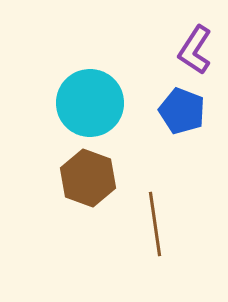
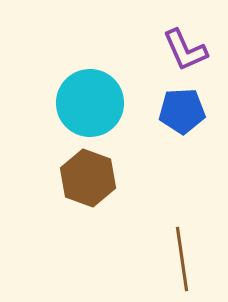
purple L-shape: moved 10 px left; rotated 57 degrees counterclockwise
blue pentagon: rotated 24 degrees counterclockwise
brown line: moved 27 px right, 35 px down
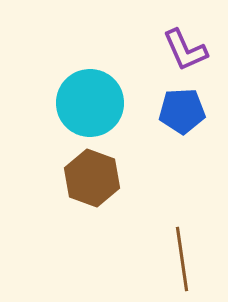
brown hexagon: moved 4 px right
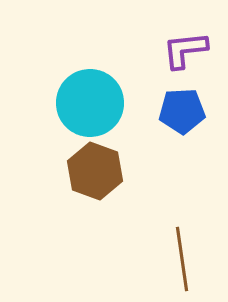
purple L-shape: rotated 108 degrees clockwise
brown hexagon: moved 3 px right, 7 px up
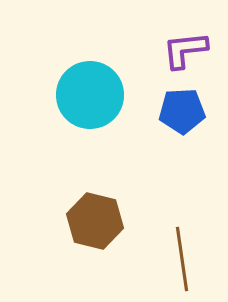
cyan circle: moved 8 px up
brown hexagon: moved 50 px down; rotated 6 degrees counterclockwise
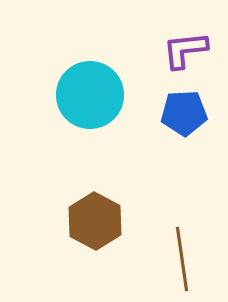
blue pentagon: moved 2 px right, 2 px down
brown hexagon: rotated 14 degrees clockwise
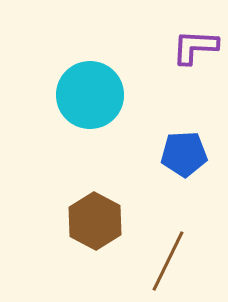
purple L-shape: moved 10 px right, 3 px up; rotated 9 degrees clockwise
blue pentagon: moved 41 px down
brown line: moved 14 px left, 2 px down; rotated 34 degrees clockwise
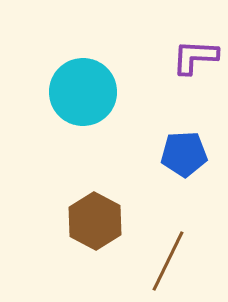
purple L-shape: moved 10 px down
cyan circle: moved 7 px left, 3 px up
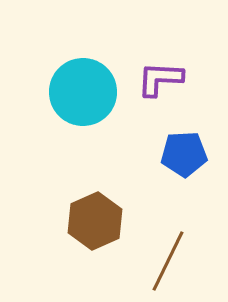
purple L-shape: moved 35 px left, 22 px down
brown hexagon: rotated 8 degrees clockwise
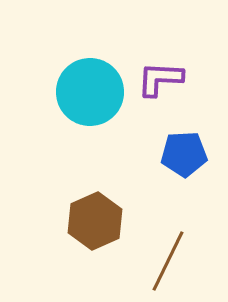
cyan circle: moved 7 px right
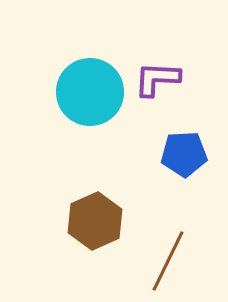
purple L-shape: moved 3 px left
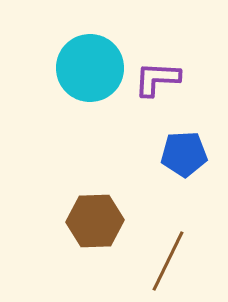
cyan circle: moved 24 px up
brown hexagon: rotated 22 degrees clockwise
